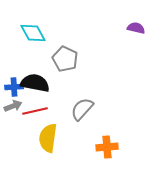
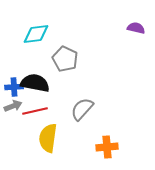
cyan diamond: moved 3 px right, 1 px down; rotated 68 degrees counterclockwise
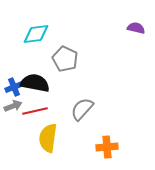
blue cross: rotated 18 degrees counterclockwise
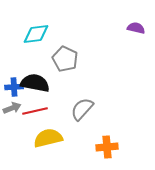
blue cross: rotated 18 degrees clockwise
gray arrow: moved 1 px left, 2 px down
yellow semicircle: rotated 68 degrees clockwise
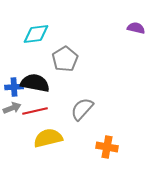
gray pentagon: rotated 15 degrees clockwise
orange cross: rotated 15 degrees clockwise
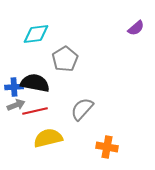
purple semicircle: rotated 126 degrees clockwise
gray arrow: moved 4 px right, 3 px up
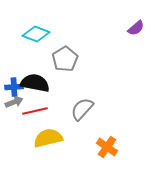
cyan diamond: rotated 28 degrees clockwise
gray arrow: moved 2 px left, 3 px up
orange cross: rotated 25 degrees clockwise
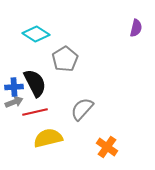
purple semicircle: rotated 36 degrees counterclockwise
cyan diamond: rotated 12 degrees clockwise
black semicircle: rotated 52 degrees clockwise
red line: moved 1 px down
